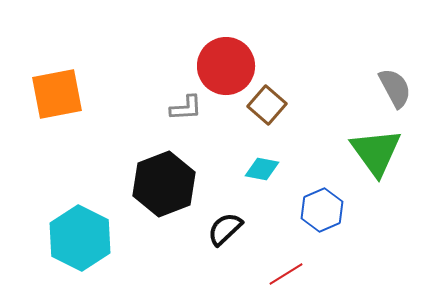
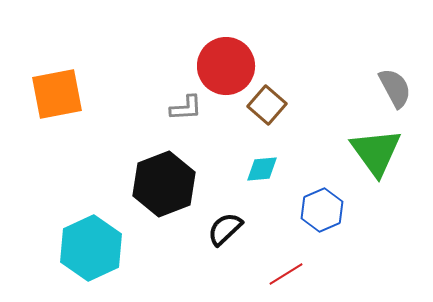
cyan diamond: rotated 16 degrees counterclockwise
cyan hexagon: moved 11 px right, 10 px down; rotated 8 degrees clockwise
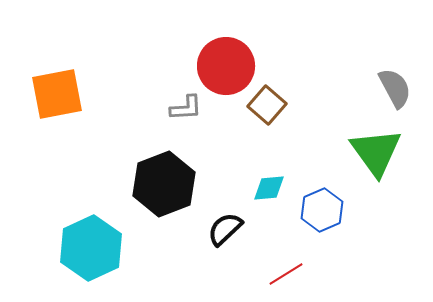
cyan diamond: moved 7 px right, 19 px down
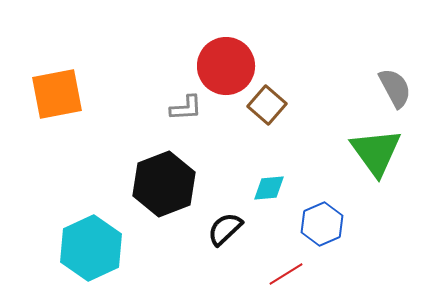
blue hexagon: moved 14 px down
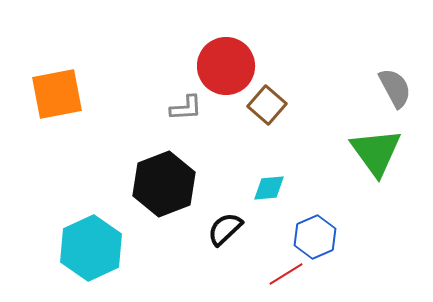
blue hexagon: moved 7 px left, 13 px down
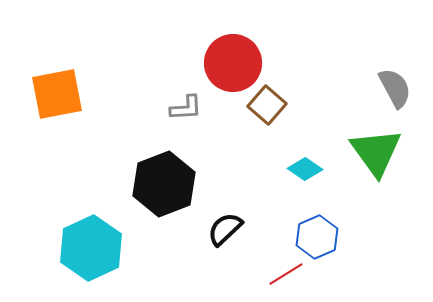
red circle: moved 7 px right, 3 px up
cyan diamond: moved 36 px right, 19 px up; rotated 40 degrees clockwise
blue hexagon: moved 2 px right
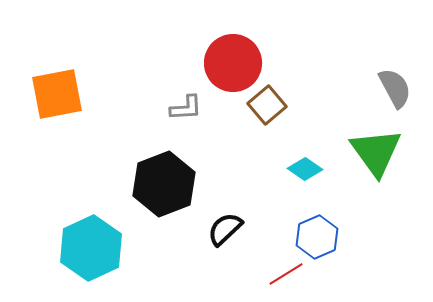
brown square: rotated 9 degrees clockwise
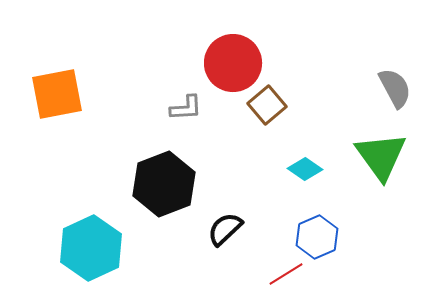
green triangle: moved 5 px right, 4 px down
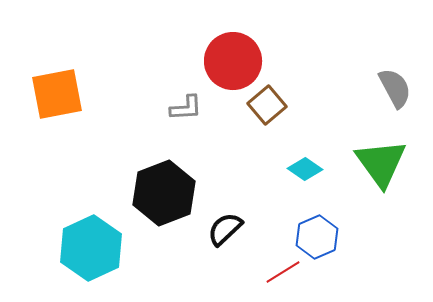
red circle: moved 2 px up
green triangle: moved 7 px down
black hexagon: moved 9 px down
red line: moved 3 px left, 2 px up
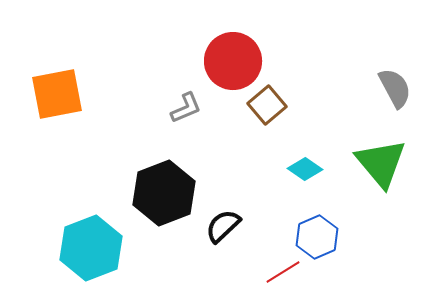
gray L-shape: rotated 20 degrees counterclockwise
green triangle: rotated 4 degrees counterclockwise
black semicircle: moved 2 px left, 3 px up
cyan hexagon: rotated 4 degrees clockwise
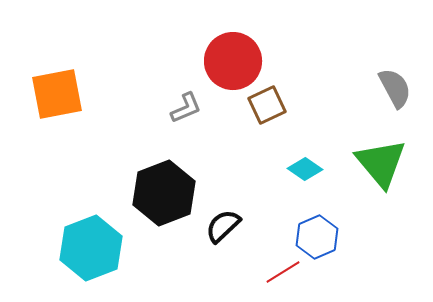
brown square: rotated 15 degrees clockwise
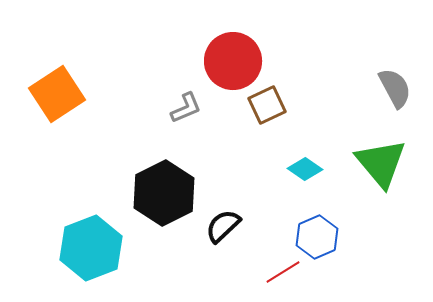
orange square: rotated 22 degrees counterclockwise
black hexagon: rotated 6 degrees counterclockwise
